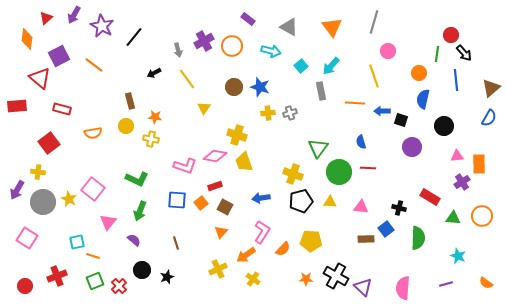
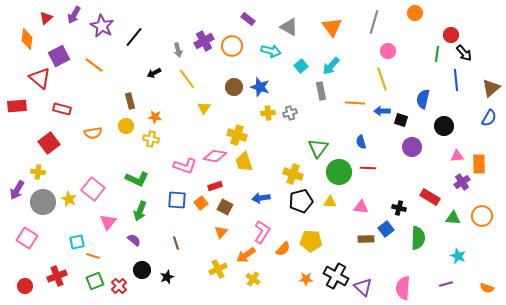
orange circle at (419, 73): moved 4 px left, 60 px up
yellow line at (374, 76): moved 8 px right, 3 px down
orange semicircle at (486, 283): moved 1 px right, 5 px down; rotated 16 degrees counterclockwise
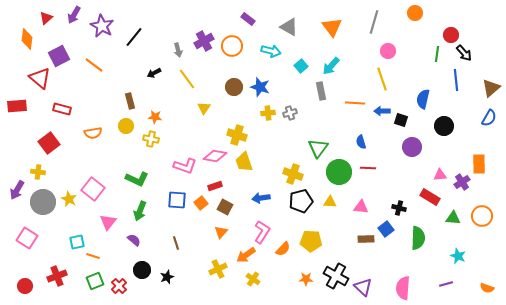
pink triangle at (457, 156): moved 17 px left, 19 px down
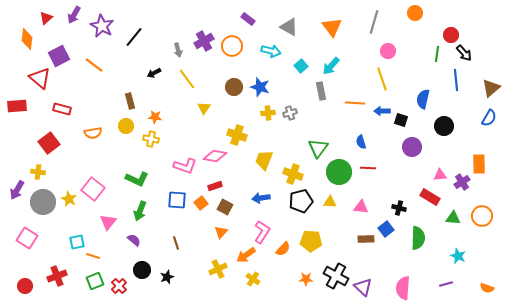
yellow trapezoid at (244, 162): moved 20 px right, 2 px up; rotated 40 degrees clockwise
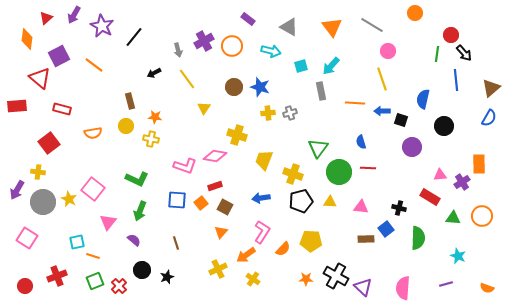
gray line at (374, 22): moved 2 px left, 3 px down; rotated 75 degrees counterclockwise
cyan square at (301, 66): rotated 24 degrees clockwise
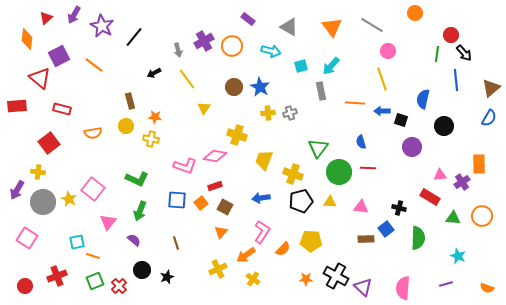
blue star at (260, 87): rotated 12 degrees clockwise
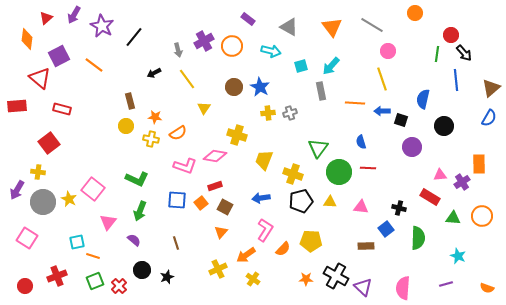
orange semicircle at (93, 133): moved 85 px right; rotated 24 degrees counterclockwise
pink L-shape at (262, 232): moved 3 px right, 2 px up
brown rectangle at (366, 239): moved 7 px down
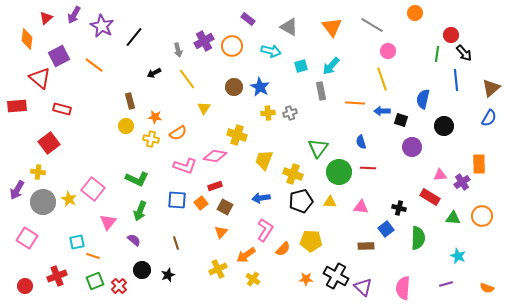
black star at (167, 277): moved 1 px right, 2 px up
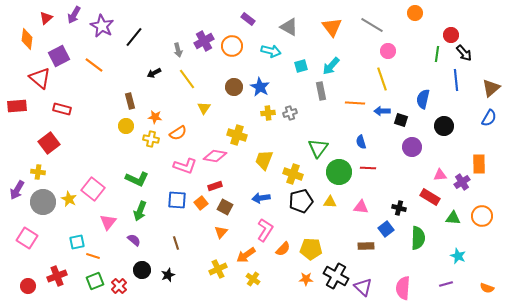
yellow pentagon at (311, 241): moved 8 px down
red circle at (25, 286): moved 3 px right
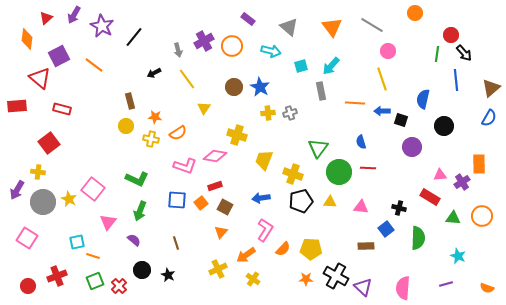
gray triangle at (289, 27): rotated 12 degrees clockwise
black star at (168, 275): rotated 24 degrees counterclockwise
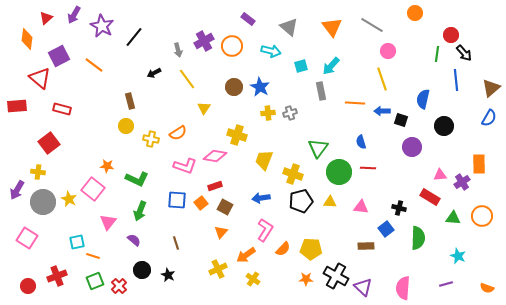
orange star at (155, 117): moved 48 px left, 49 px down
